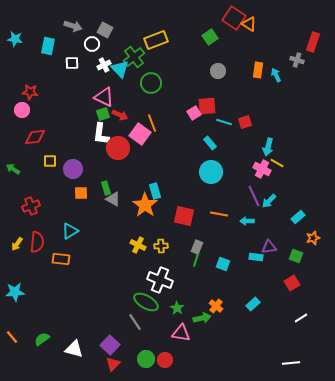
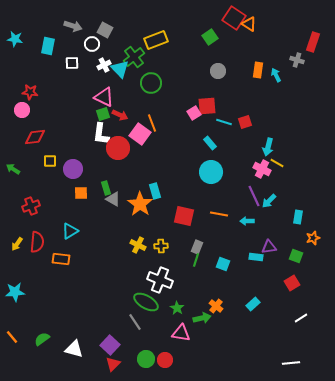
orange star at (145, 205): moved 5 px left, 1 px up
cyan rectangle at (298, 217): rotated 40 degrees counterclockwise
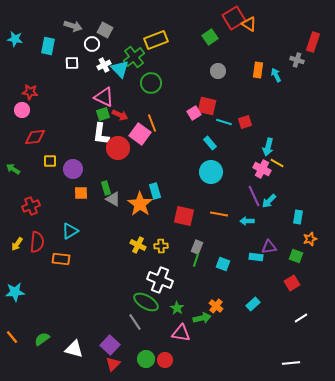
red square at (234, 18): rotated 25 degrees clockwise
red square at (207, 106): rotated 18 degrees clockwise
orange star at (313, 238): moved 3 px left, 1 px down
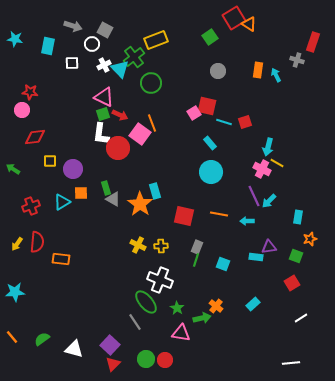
cyan triangle at (70, 231): moved 8 px left, 29 px up
green ellipse at (146, 302): rotated 20 degrees clockwise
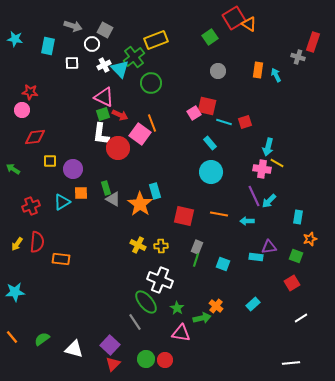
gray cross at (297, 60): moved 1 px right, 3 px up
pink cross at (262, 169): rotated 18 degrees counterclockwise
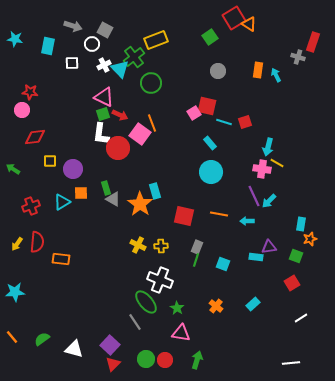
cyan rectangle at (298, 217): moved 3 px right, 7 px down
green arrow at (202, 318): moved 5 px left, 42 px down; rotated 60 degrees counterclockwise
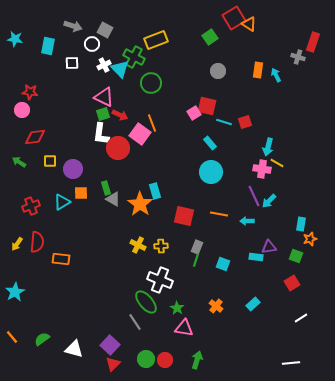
green cross at (134, 57): rotated 25 degrees counterclockwise
green arrow at (13, 169): moved 6 px right, 7 px up
cyan star at (15, 292): rotated 24 degrees counterclockwise
pink triangle at (181, 333): moved 3 px right, 5 px up
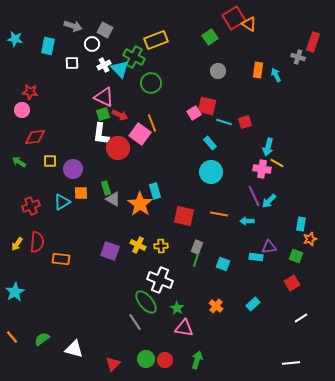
purple square at (110, 345): moved 94 px up; rotated 24 degrees counterclockwise
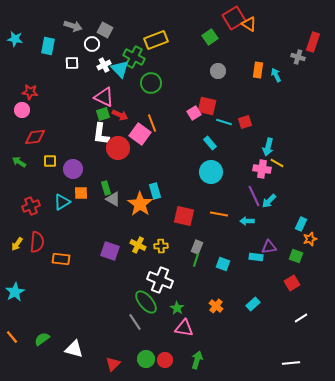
cyan rectangle at (301, 224): rotated 16 degrees clockwise
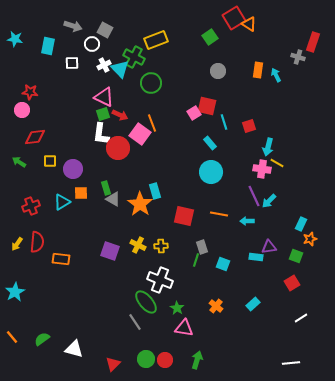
cyan line at (224, 122): rotated 56 degrees clockwise
red square at (245, 122): moved 4 px right, 4 px down
gray rectangle at (197, 247): moved 5 px right; rotated 40 degrees counterclockwise
